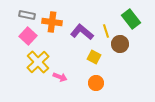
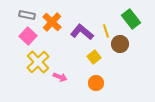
orange cross: rotated 36 degrees clockwise
yellow square: rotated 24 degrees clockwise
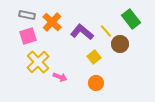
yellow line: rotated 24 degrees counterclockwise
pink square: rotated 30 degrees clockwise
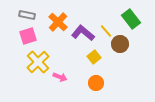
orange cross: moved 6 px right
purple L-shape: moved 1 px right, 1 px down
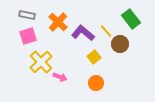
yellow cross: moved 3 px right
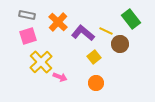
yellow line: rotated 24 degrees counterclockwise
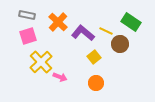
green rectangle: moved 3 px down; rotated 18 degrees counterclockwise
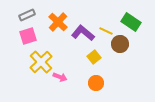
gray rectangle: rotated 35 degrees counterclockwise
